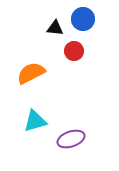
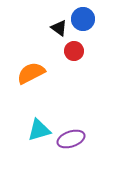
black triangle: moved 4 px right; rotated 30 degrees clockwise
cyan triangle: moved 4 px right, 9 px down
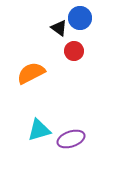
blue circle: moved 3 px left, 1 px up
